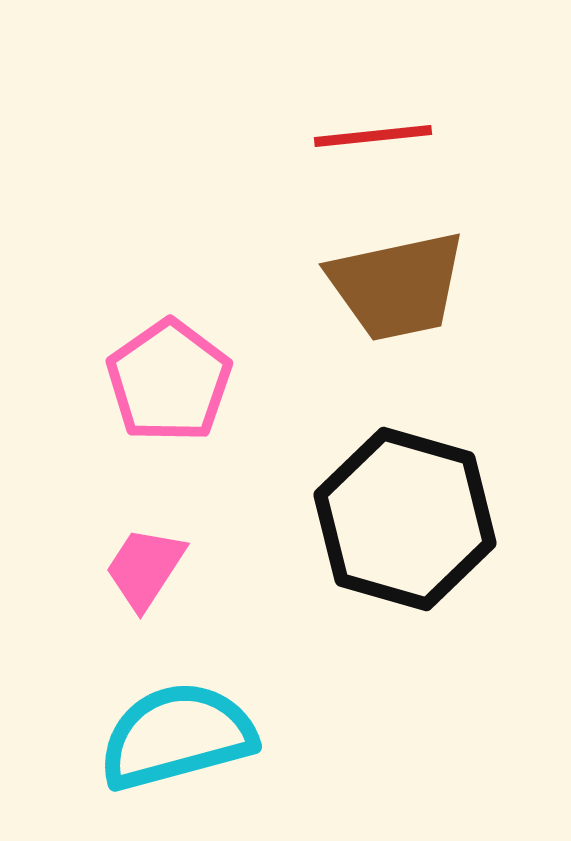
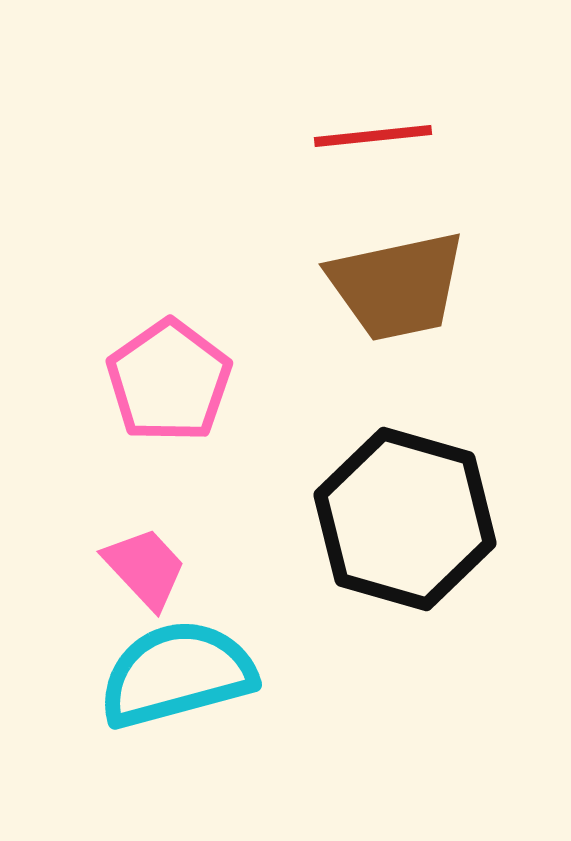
pink trapezoid: rotated 104 degrees clockwise
cyan semicircle: moved 62 px up
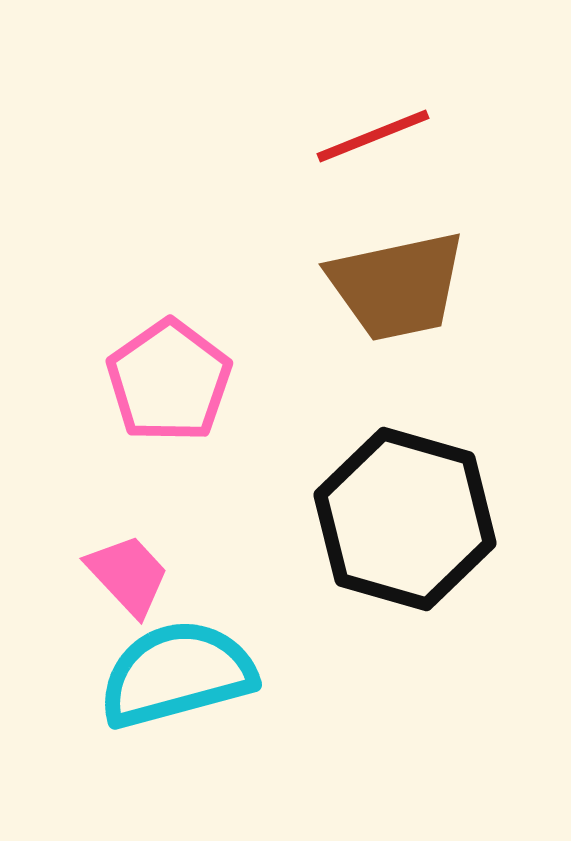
red line: rotated 16 degrees counterclockwise
pink trapezoid: moved 17 px left, 7 px down
